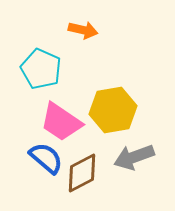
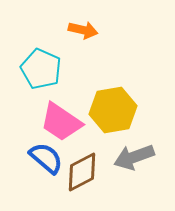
brown diamond: moved 1 px up
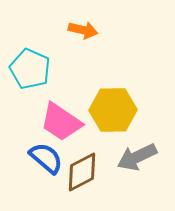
cyan pentagon: moved 11 px left
yellow hexagon: rotated 9 degrees clockwise
gray arrow: moved 3 px right; rotated 6 degrees counterclockwise
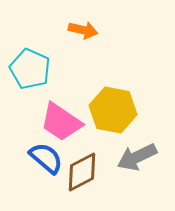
yellow hexagon: rotated 12 degrees clockwise
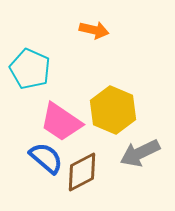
orange arrow: moved 11 px right
yellow hexagon: rotated 12 degrees clockwise
gray arrow: moved 3 px right, 4 px up
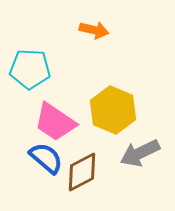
cyan pentagon: rotated 21 degrees counterclockwise
pink trapezoid: moved 6 px left
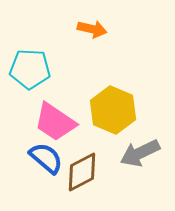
orange arrow: moved 2 px left, 1 px up
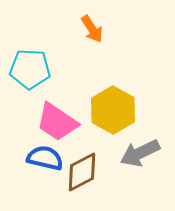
orange arrow: rotated 44 degrees clockwise
yellow hexagon: rotated 6 degrees clockwise
pink trapezoid: moved 2 px right
blue semicircle: moved 1 px left; rotated 27 degrees counterclockwise
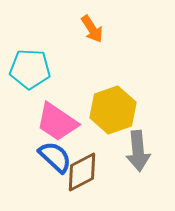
yellow hexagon: rotated 12 degrees clockwise
gray arrow: moved 2 px left, 2 px up; rotated 69 degrees counterclockwise
blue semicircle: moved 10 px right, 1 px up; rotated 30 degrees clockwise
